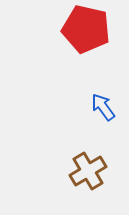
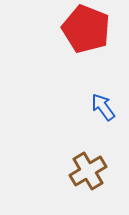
red pentagon: rotated 9 degrees clockwise
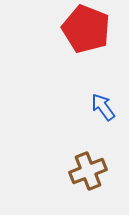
brown cross: rotated 9 degrees clockwise
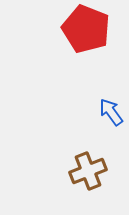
blue arrow: moved 8 px right, 5 px down
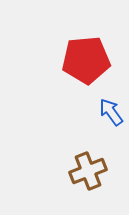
red pentagon: moved 31 px down; rotated 27 degrees counterclockwise
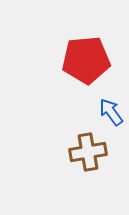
brown cross: moved 19 px up; rotated 12 degrees clockwise
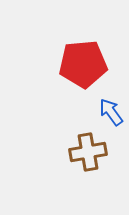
red pentagon: moved 3 px left, 4 px down
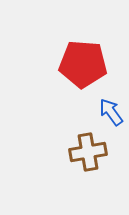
red pentagon: rotated 9 degrees clockwise
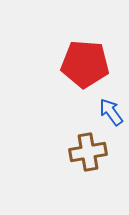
red pentagon: moved 2 px right
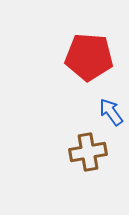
red pentagon: moved 4 px right, 7 px up
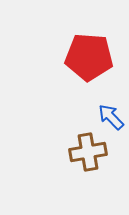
blue arrow: moved 5 px down; rotated 8 degrees counterclockwise
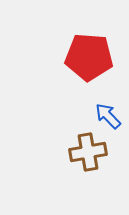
blue arrow: moved 3 px left, 1 px up
